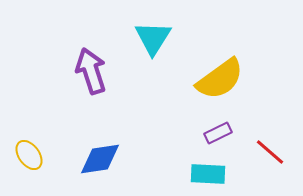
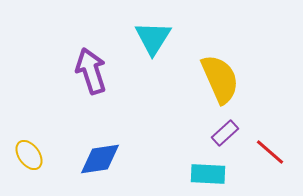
yellow semicircle: rotated 78 degrees counterclockwise
purple rectangle: moved 7 px right; rotated 16 degrees counterclockwise
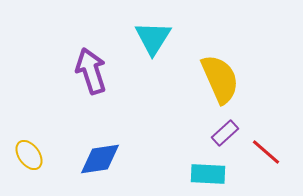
red line: moved 4 px left
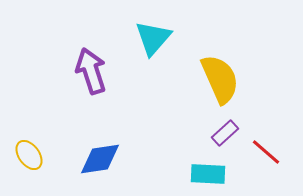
cyan triangle: rotated 9 degrees clockwise
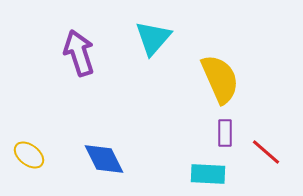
purple arrow: moved 12 px left, 18 px up
purple rectangle: rotated 48 degrees counterclockwise
yellow ellipse: rotated 16 degrees counterclockwise
blue diamond: moved 4 px right; rotated 72 degrees clockwise
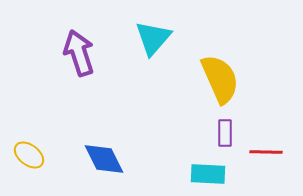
red line: rotated 40 degrees counterclockwise
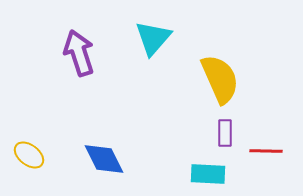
red line: moved 1 px up
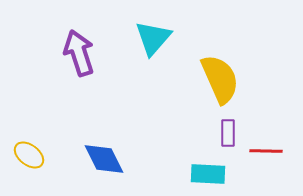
purple rectangle: moved 3 px right
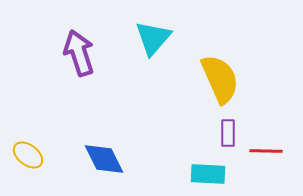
yellow ellipse: moved 1 px left
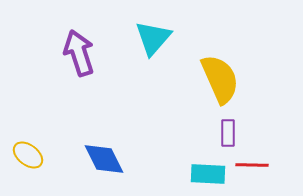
red line: moved 14 px left, 14 px down
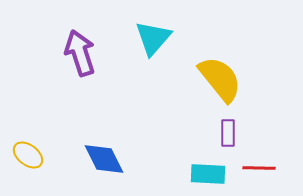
purple arrow: moved 1 px right
yellow semicircle: rotated 15 degrees counterclockwise
red line: moved 7 px right, 3 px down
